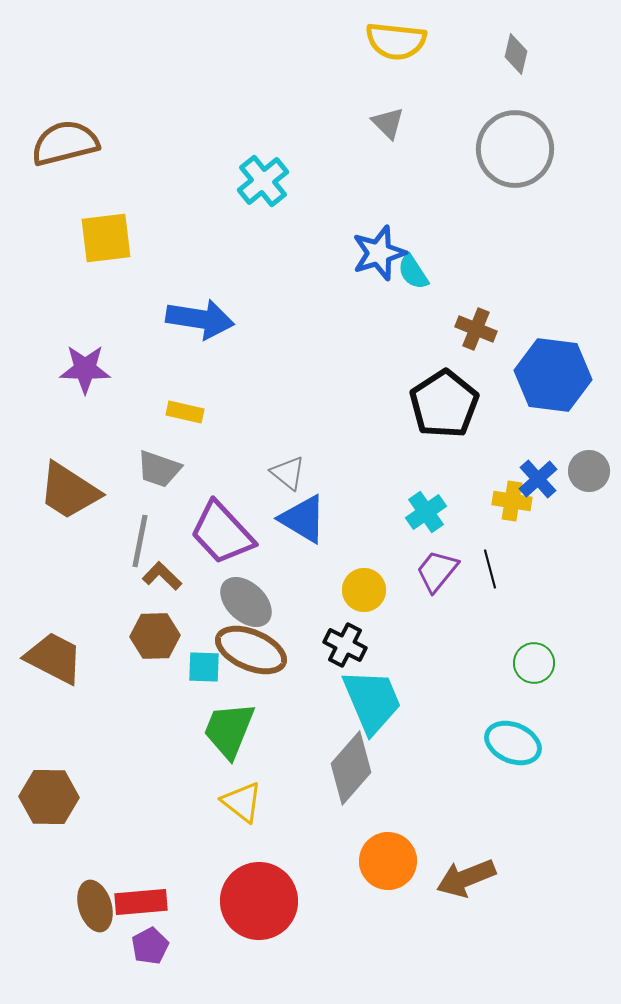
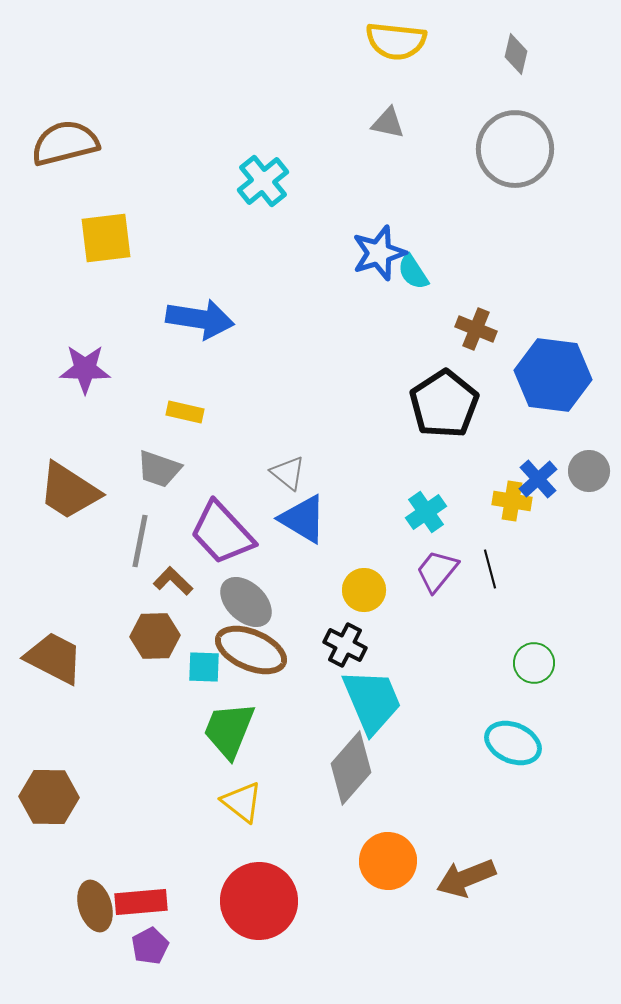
gray triangle at (388, 123): rotated 33 degrees counterclockwise
brown L-shape at (162, 576): moved 11 px right, 5 px down
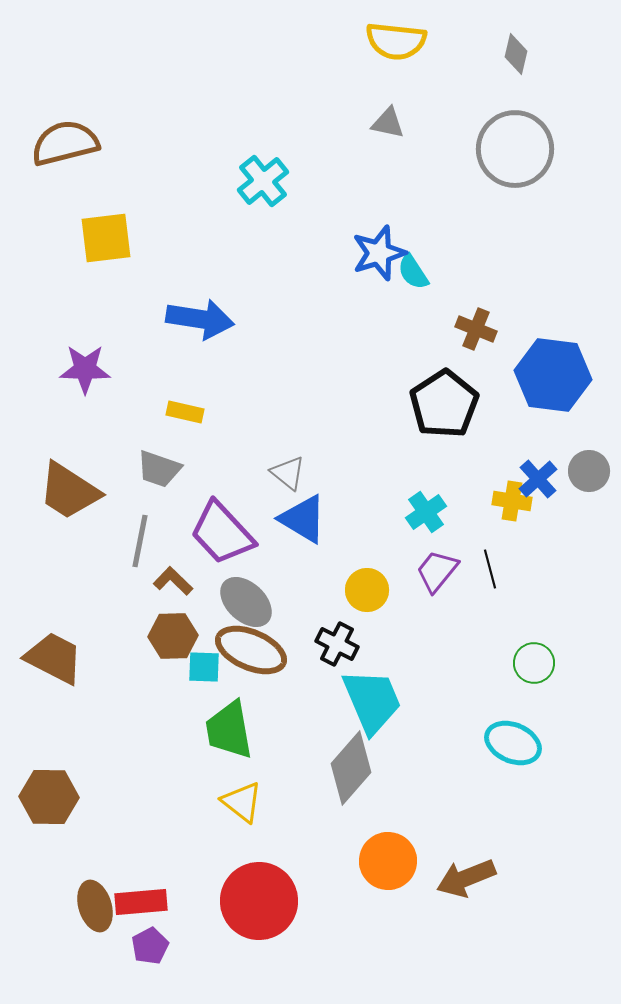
yellow circle at (364, 590): moved 3 px right
brown hexagon at (155, 636): moved 18 px right
black cross at (345, 645): moved 8 px left, 1 px up
green trapezoid at (229, 730): rotated 32 degrees counterclockwise
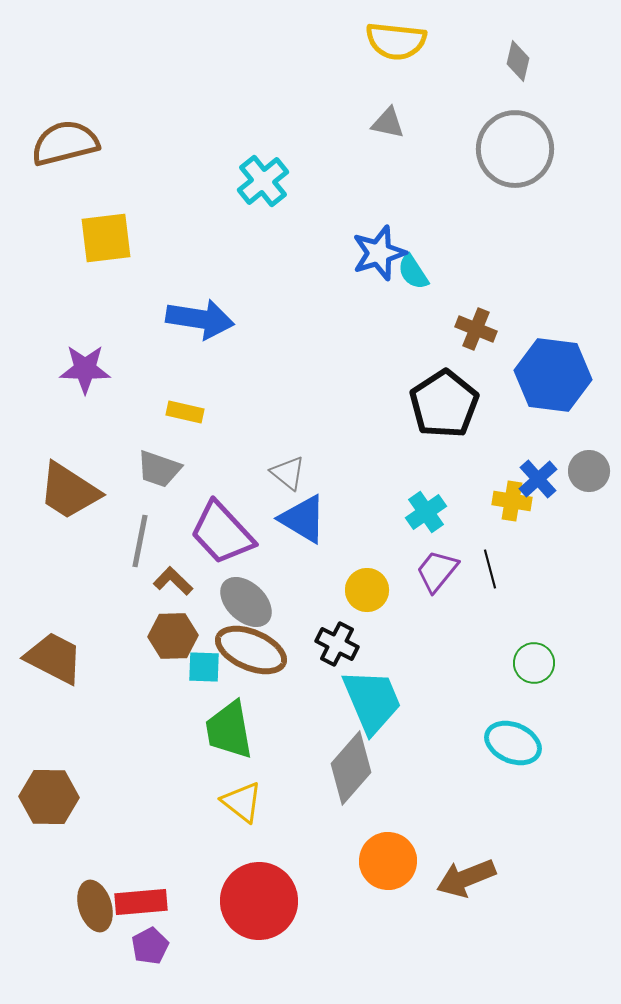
gray diamond at (516, 54): moved 2 px right, 7 px down
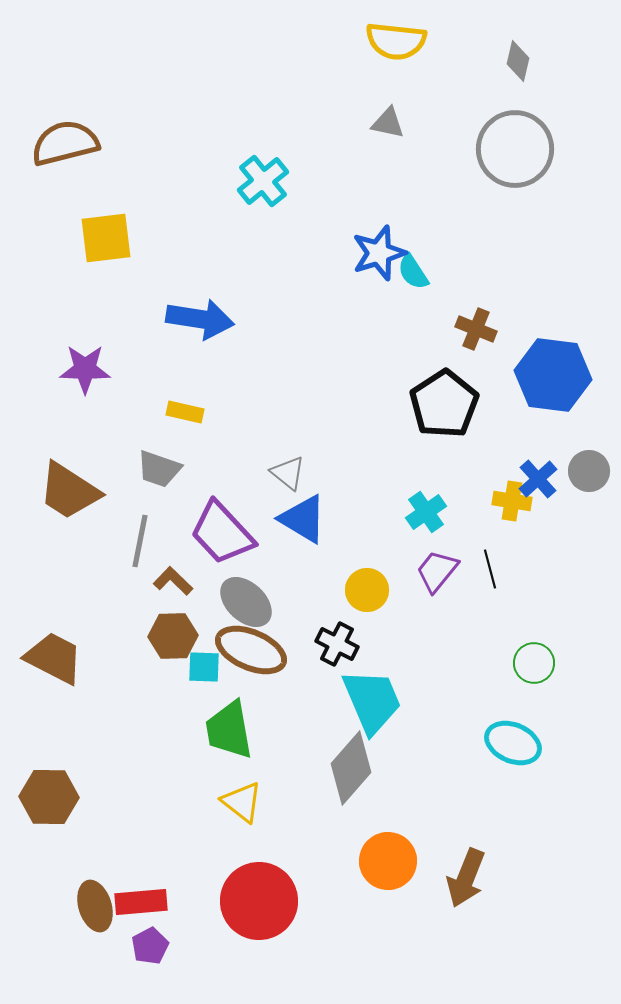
brown arrow at (466, 878): rotated 46 degrees counterclockwise
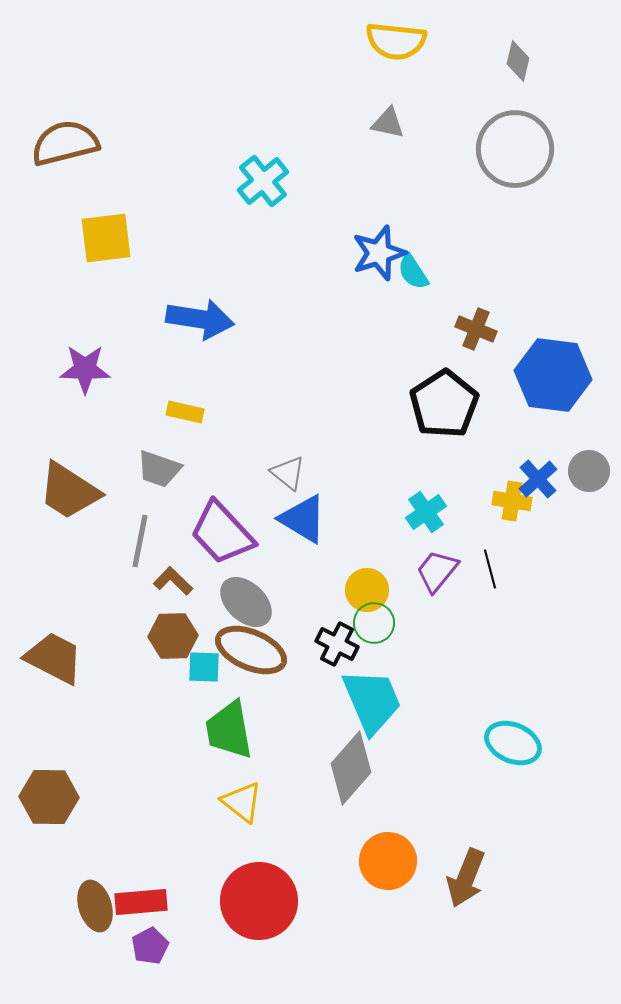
green circle at (534, 663): moved 160 px left, 40 px up
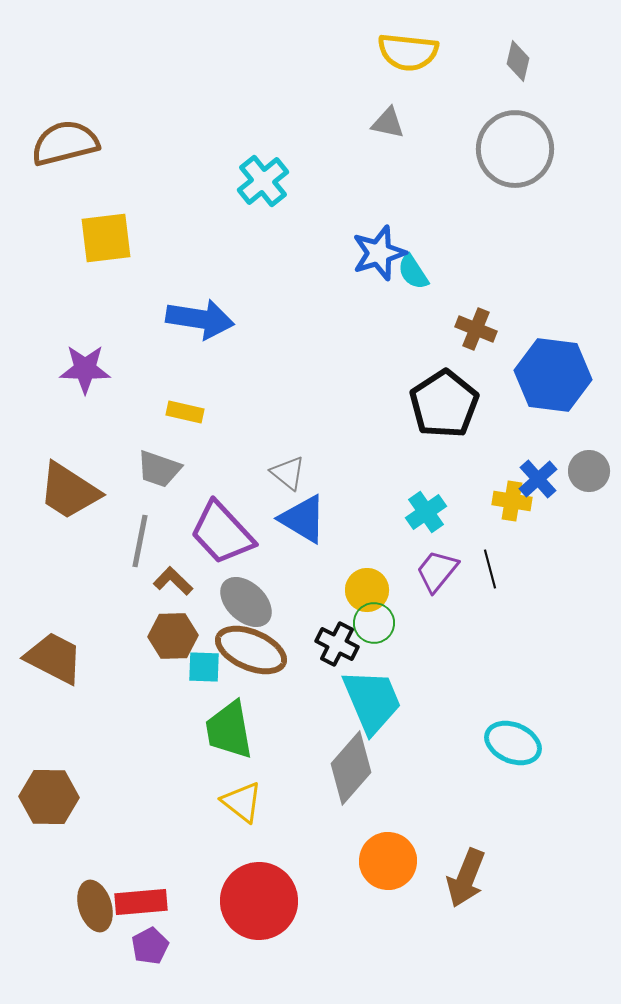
yellow semicircle at (396, 41): moved 12 px right, 11 px down
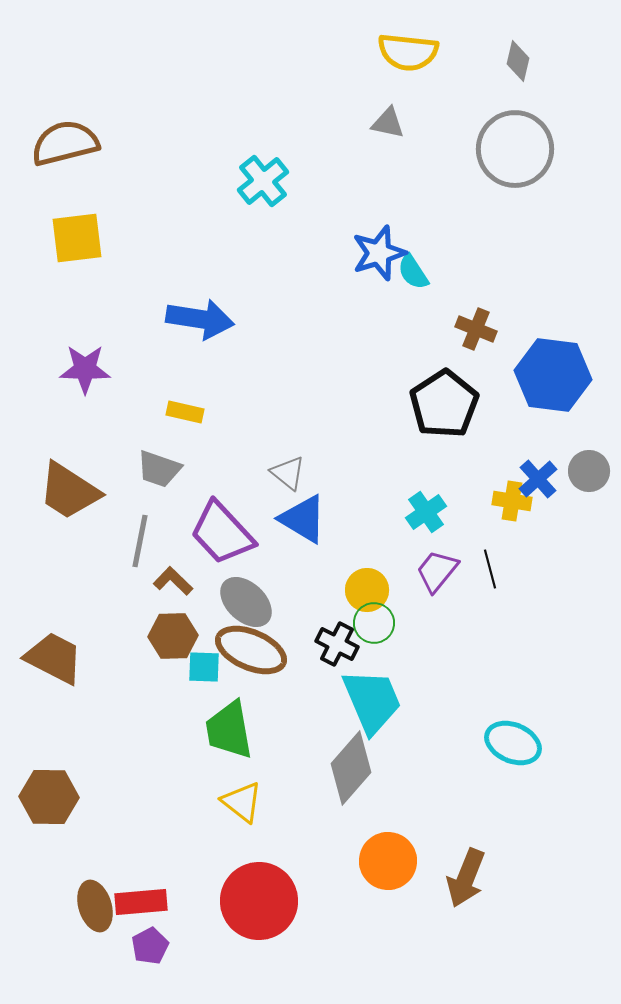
yellow square at (106, 238): moved 29 px left
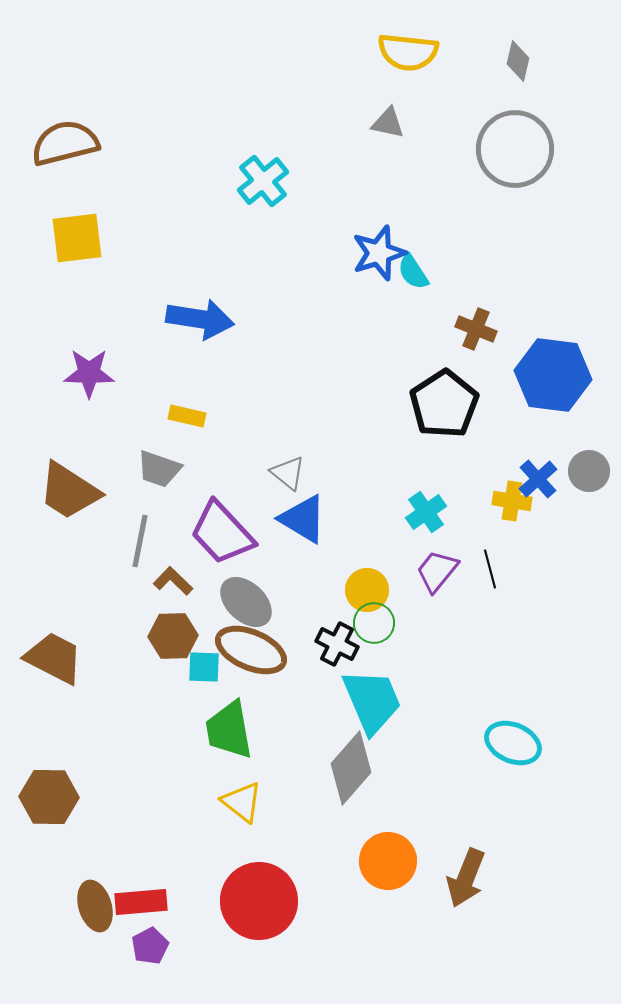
purple star at (85, 369): moved 4 px right, 4 px down
yellow rectangle at (185, 412): moved 2 px right, 4 px down
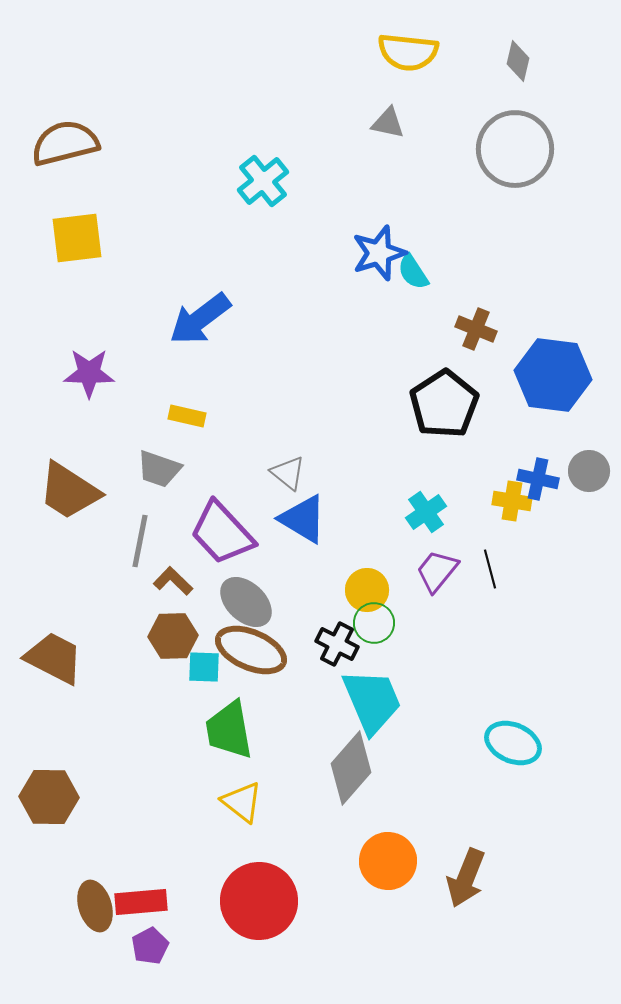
blue arrow at (200, 319): rotated 134 degrees clockwise
blue cross at (538, 479): rotated 36 degrees counterclockwise
